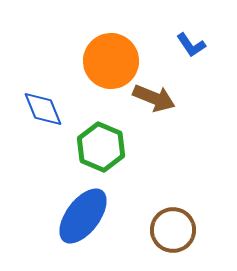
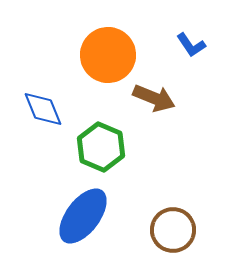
orange circle: moved 3 px left, 6 px up
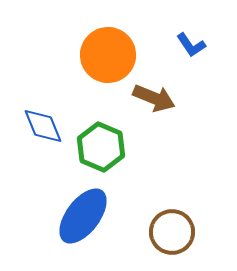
blue diamond: moved 17 px down
brown circle: moved 1 px left, 2 px down
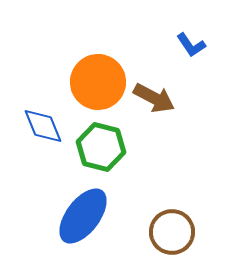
orange circle: moved 10 px left, 27 px down
brown arrow: rotated 6 degrees clockwise
green hexagon: rotated 9 degrees counterclockwise
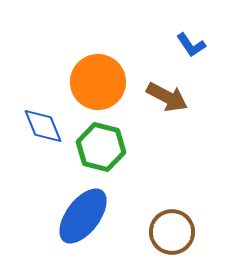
brown arrow: moved 13 px right, 1 px up
